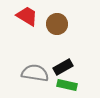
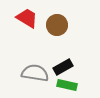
red trapezoid: moved 2 px down
brown circle: moved 1 px down
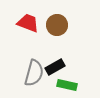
red trapezoid: moved 1 px right, 5 px down; rotated 10 degrees counterclockwise
black rectangle: moved 8 px left
gray semicircle: moved 1 px left; rotated 96 degrees clockwise
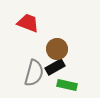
brown circle: moved 24 px down
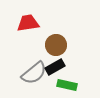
red trapezoid: rotated 30 degrees counterclockwise
brown circle: moved 1 px left, 4 px up
gray semicircle: rotated 36 degrees clockwise
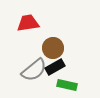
brown circle: moved 3 px left, 3 px down
gray semicircle: moved 3 px up
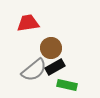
brown circle: moved 2 px left
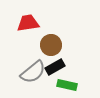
brown circle: moved 3 px up
gray semicircle: moved 1 px left, 2 px down
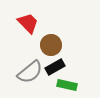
red trapezoid: rotated 55 degrees clockwise
gray semicircle: moved 3 px left
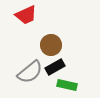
red trapezoid: moved 2 px left, 8 px up; rotated 110 degrees clockwise
